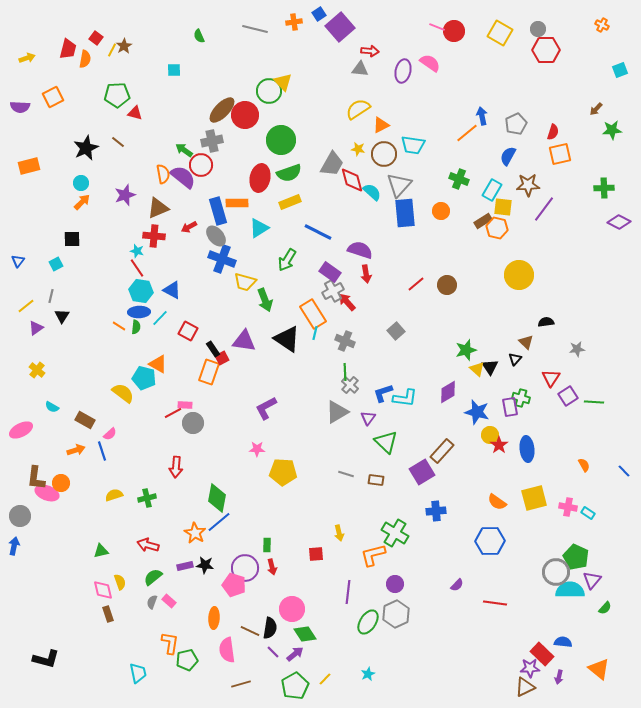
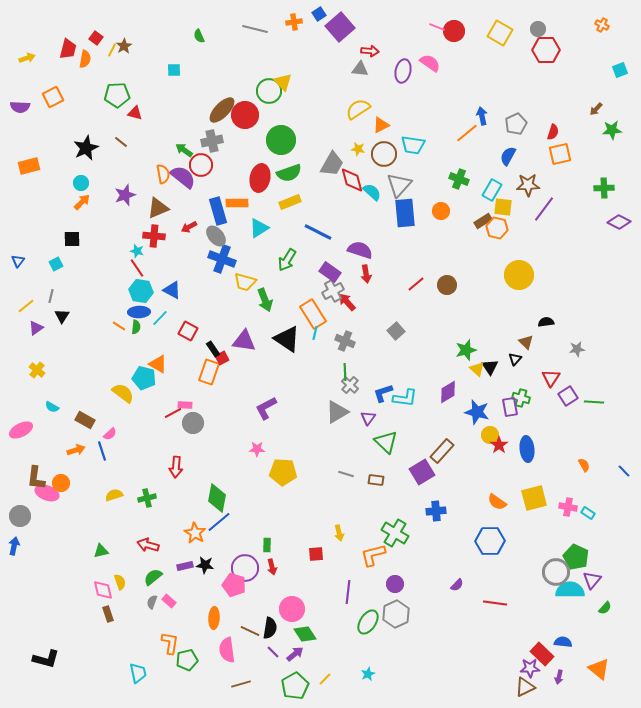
brown line at (118, 142): moved 3 px right
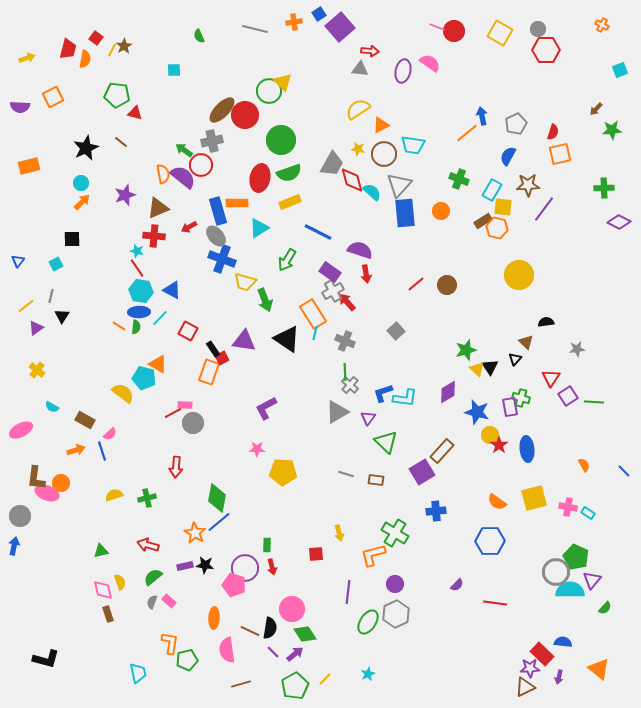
green pentagon at (117, 95): rotated 10 degrees clockwise
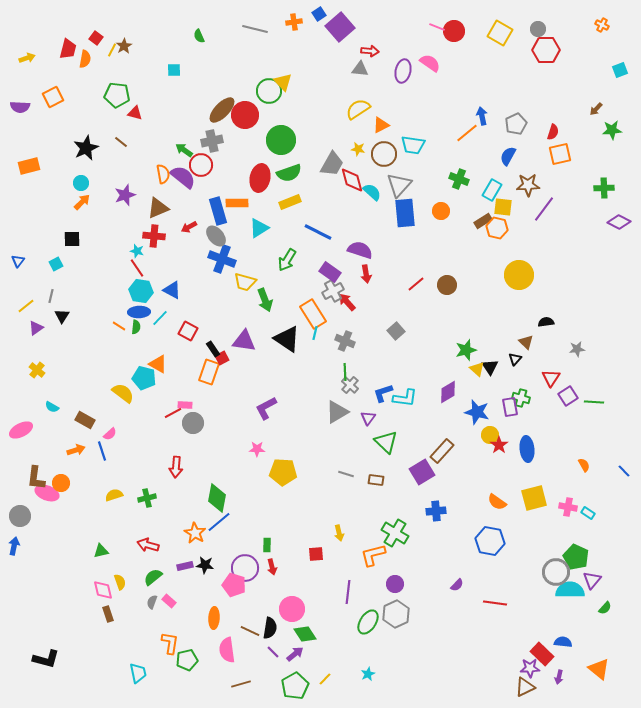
blue hexagon at (490, 541): rotated 12 degrees clockwise
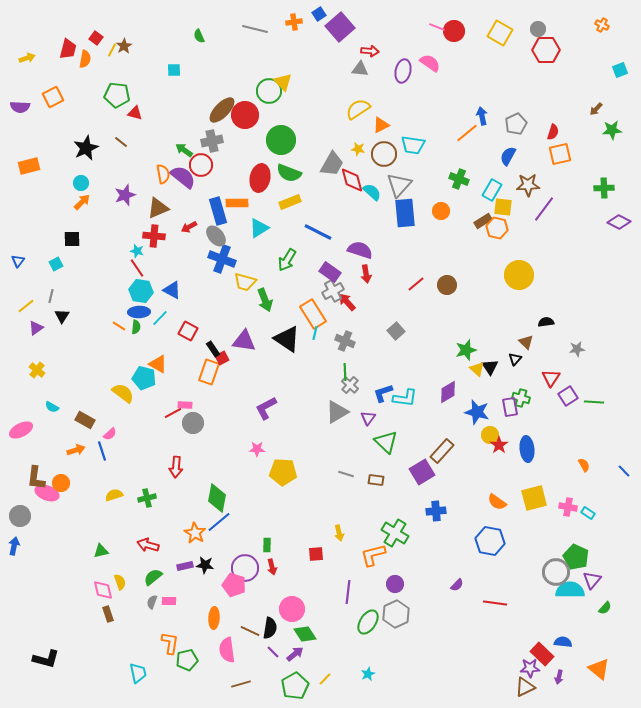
green semicircle at (289, 173): rotated 40 degrees clockwise
pink rectangle at (169, 601): rotated 40 degrees counterclockwise
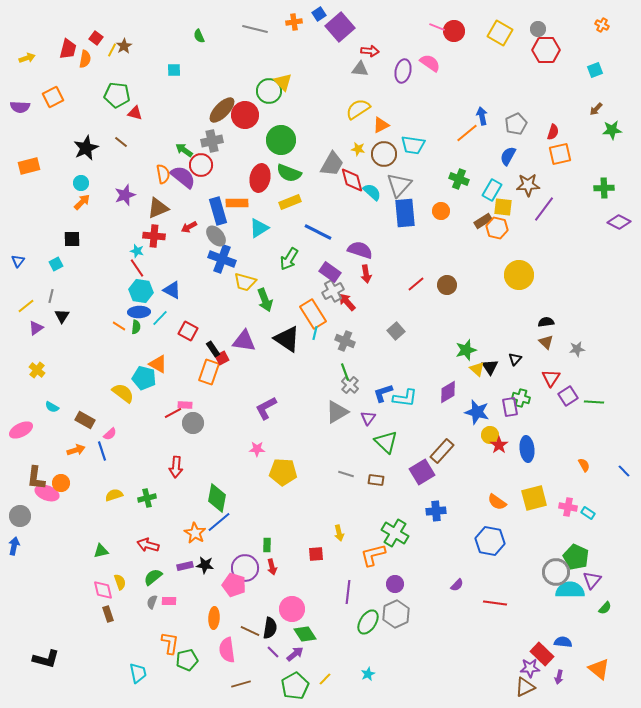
cyan square at (620, 70): moved 25 px left
green arrow at (287, 260): moved 2 px right, 1 px up
brown triangle at (526, 342): moved 20 px right
green line at (345, 372): rotated 18 degrees counterclockwise
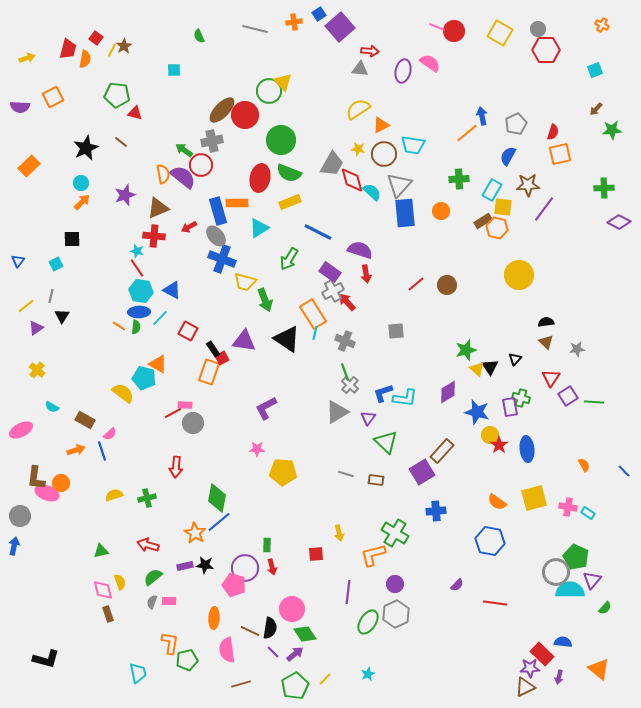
orange rectangle at (29, 166): rotated 30 degrees counterclockwise
green cross at (459, 179): rotated 24 degrees counterclockwise
gray square at (396, 331): rotated 36 degrees clockwise
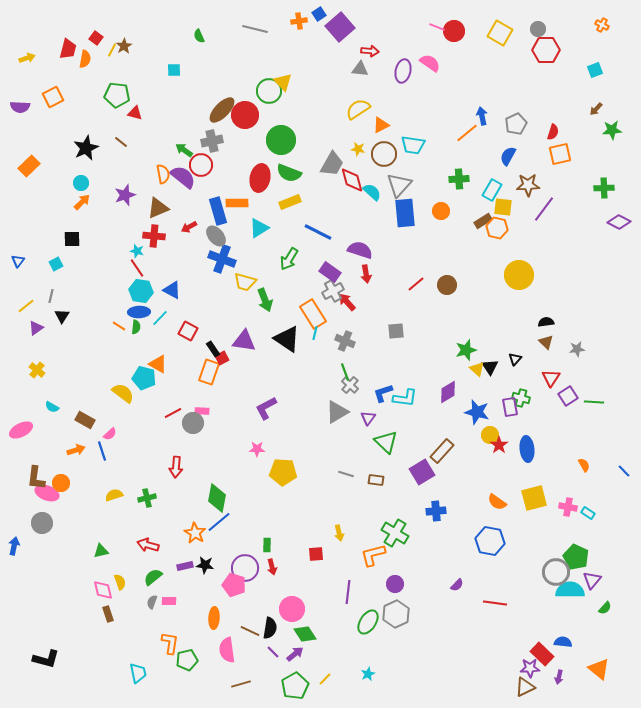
orange cross at (294, 22): moved 5 px right, 1 px up
pink rectangle at (185, 405): moved 17 px right, 6 px down
gray circle at (20, 516): moved 22 px right, 7 px down
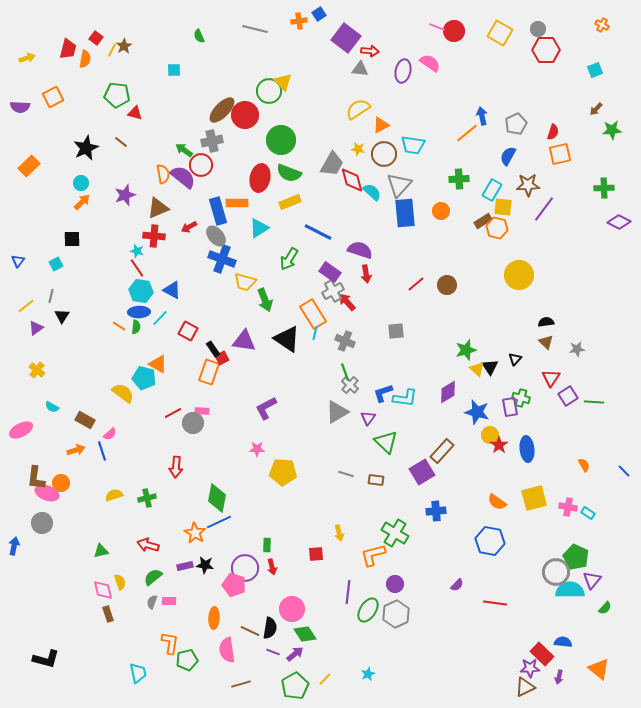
purple square at (340, 27): moved 6 px right, 11 px down; rotated 12 degrees counterclockwise
blue line at (219, 522): rotated 15 degrees clockwise
green ellipse at (368, 622): moved 12 px up
purple line at (273, 652): rotated 24 degrees counterclockwise
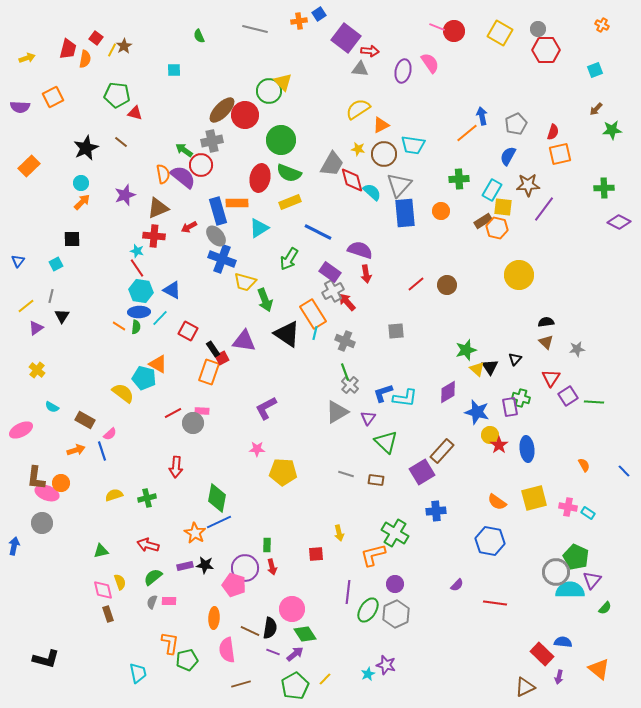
pink semicircle at (430, 63): rotated 20 degrees clockwise
black triangle at (287, 339): moved 5 px up
purple star at (530, 668): moved 144 px left, 3 px up; rotated 18 degrees clockwise
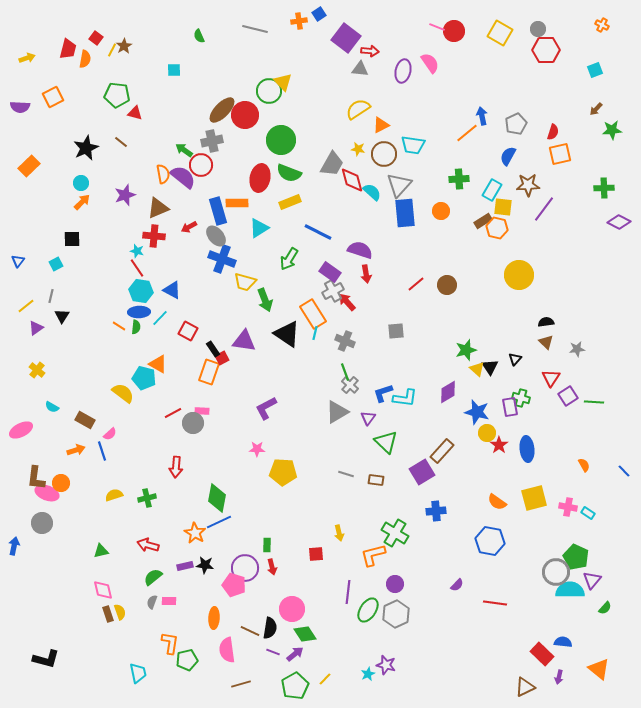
yellow circle at (490, 435): moved 3 px left, 2 px up
yellow semicircle at (120, 582): moved 30 px down
